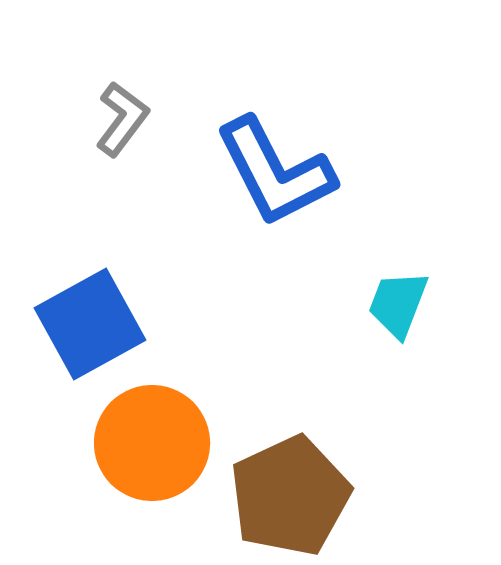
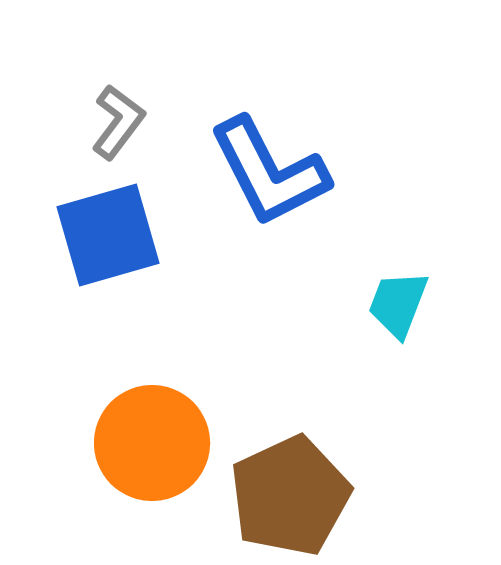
gray L-shape: moved 4 px left, 3 px down
blue L-shape: moved 6 px left
blue square: moved 18 px right, 89 px up; rotated 13 degrees clockwise
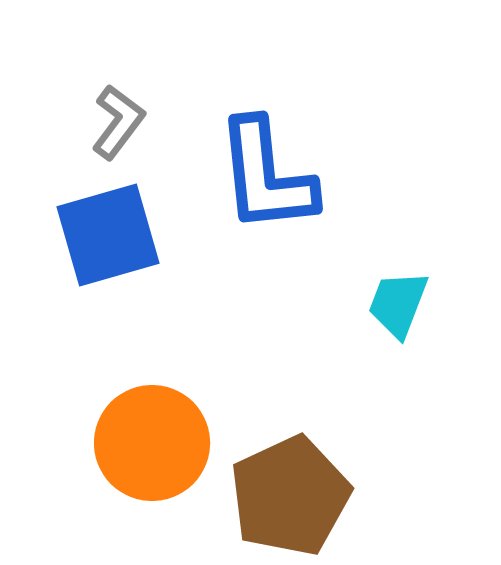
blue L-shape: moved 3 px left, 4 px down; rotated 21 degrees clockwise
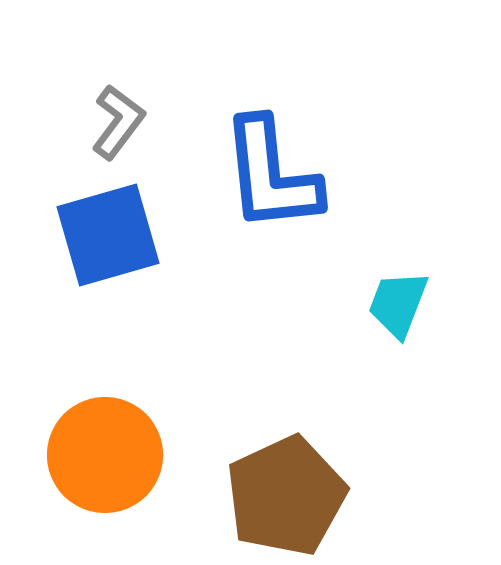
blue L-shape: moved 5 px right, 1 px up
orange circle: moved 47 px left, 12 px down
brown pentagon: moved 4 px left
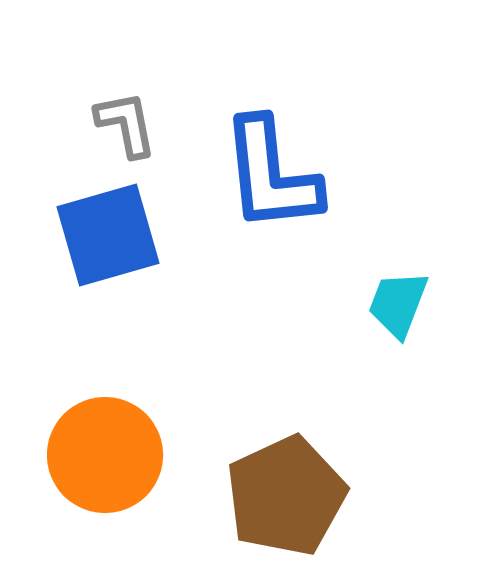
gray L-shape: moved 8 px right, 2 px down; rotated 48 degrees counterclockwise
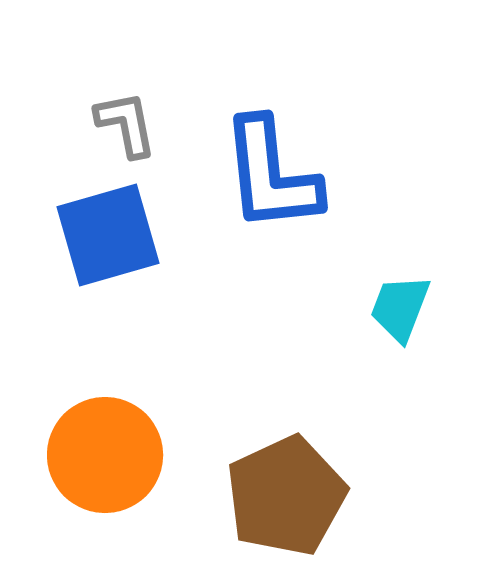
cyan trapezoid: moved 2 px right, 4 px down
